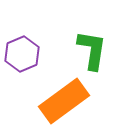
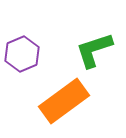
green L-shape: moved 2 px right; rotated 117 degrees counterclockwise
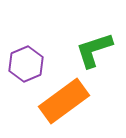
purple hexagon: moved 4 px right, 10 px down
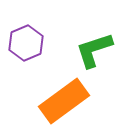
purple hexagon: moved 21 px up
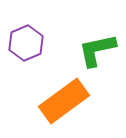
green L-shape: moved 3 px right; rotated 6 degrees clockwise
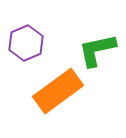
orange rectangle: moved 6 px left, 10 px up
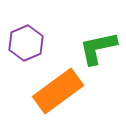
green L-shape: moved 1 px right, 2 px up
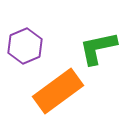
purple hexagon: moved 1 px left, 3 px down
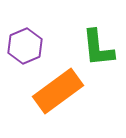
green L-shape: rotated 84 degrees counterclockwise
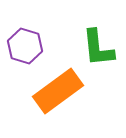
purple hexagon: rotated 20 degrees counterclockwise
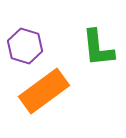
orange rectangle: moved 14 px left
